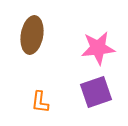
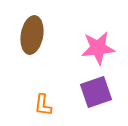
orange L-shape: moved 3 px right, 3 px down
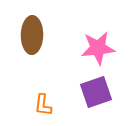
brown ellipse: rotated 9 degrees counterclockwise
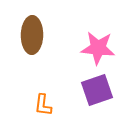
pink star: rotated 12 degrees clockwise
purple square: moved 1 px right, 2 px up
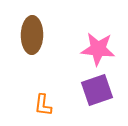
pink star: moved 1 px down
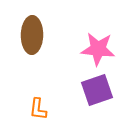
orange L-shape: moved 5 px left, 4 px down
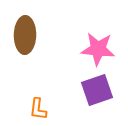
brown ellipse: moved 7 px left
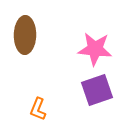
pink star: moved 3 px left
orange L-shape: rotated 15 degrees clockwise
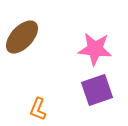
brown ellipse: moved 3 px left, 2 px down; rotated 42 degrees clockwise
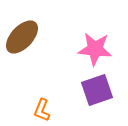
orange L-shape: moved 4 px right, 1 px down
